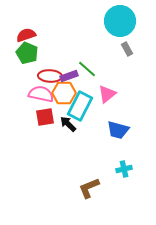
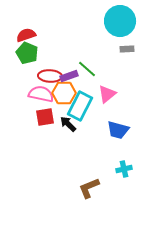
gray rectangle: rotated 64 degrees counterclockwise
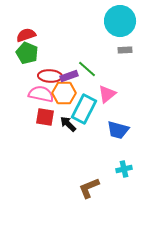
gray rectangle: moved 2 px left, 1 px down
cyan rectangle: moved 4 px right, 3 px down
red square: rotated 18 degrees clockwise
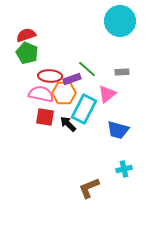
gray rectangle: moved 3 px left, 22 px down
purple rectangle: moved 3 px right, 3 px down
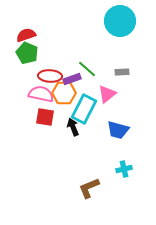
black arrow: moved 5 px right, 3 px down; rotated 24 degrees clockwise
